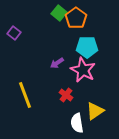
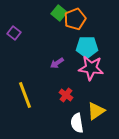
orange pentagon: moved 1 px left, 1 px down; rotated 15 degrees clockwise
pink star: moved 8 px right, 2 px up; rotated 20 degrees counterclockwise
yellow triangle: moved 1 px right
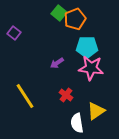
yellow line: moved 1 px down; rotated 12 degrees counterclockwise
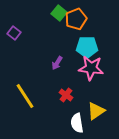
orange pentagon: moved 1 px right
purple arrow: rotated 24 degrees counterclockwise
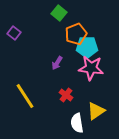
orange pentagon: moved 15 px down
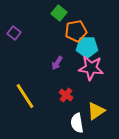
orange pentagon: moved 3 px up; rotated 10 degrees clockwise
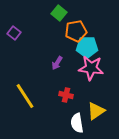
red cross: rotated 24 degrees counterclockwise
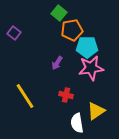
orange pentagon: moved 4 px left, 1 px up
pink star: rotated 15 degrees counterclockwise
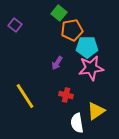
purple square: moved 1 px right, 8 px up
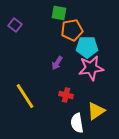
green square: rotated 28 degrees counterclockwise
